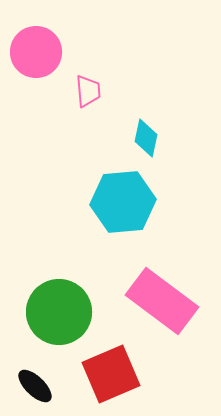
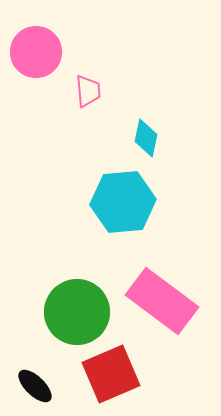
green circle: moved 18 px right
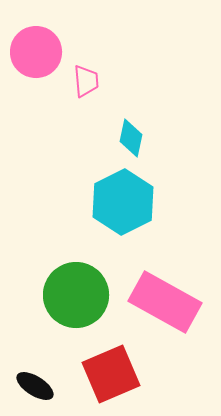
pink trapezoid: moved 2 px left, 10 px up
cyan diamond: moved 15 px left
cyan hexagon: rotated 22 degrees counterclockwise
pink rectangle: moved 3 px right, 1 px down; rotated 8 degrees counterclockwise
green circle: moved 1 px left, 17 px up
black ellipse: rotated 12 degrees counterclockwise
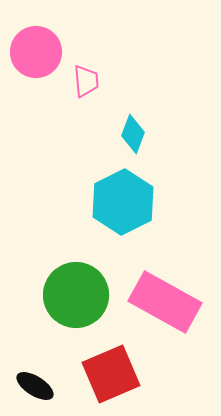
cyan diamond: moved 2 px right, 4 px up; rotated 9 degrees clockwise
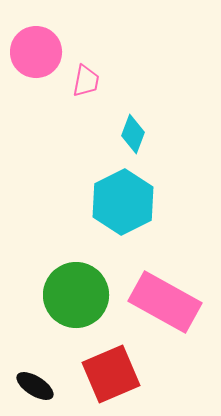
pink trapezoid: rotated 16 degrees clockwise
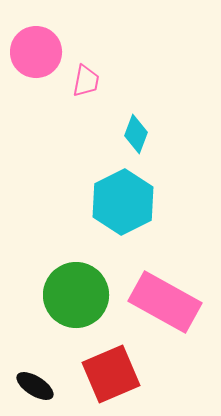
cyan diamond: moved 3 px right
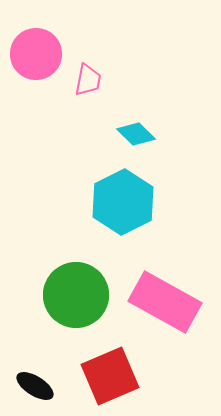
pink circle: moved 2 px down
pink trapezoid: moved 2 px right, 1 px up
cyan diamond: rotated 66 degrees counterclockwise
red square: moved 1 px left, 2 px down
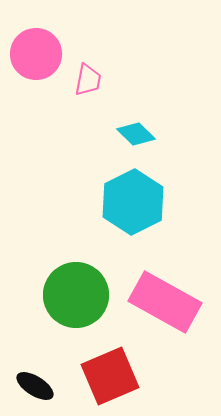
cyan hexagon: moved 10 px right
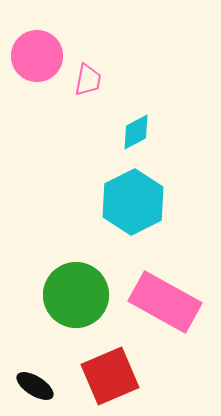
pink circle: moved 1 px right, 2 px down
cyan diamond: moved 2 px up; rotated 72 degrees counterclockwise
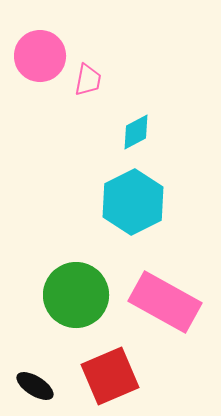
pink circle: moved 3 px right
